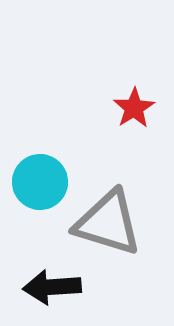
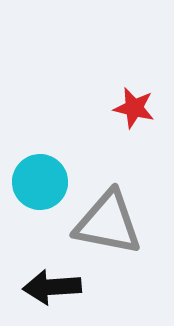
red star: rotated 27 degrees counterclockwise
gray triangle: rotated 6 degrees counterclockwise
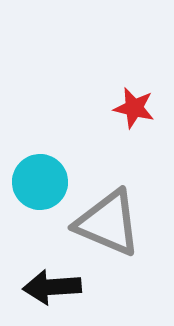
gray triangle: rotated 12 degrees clockwise
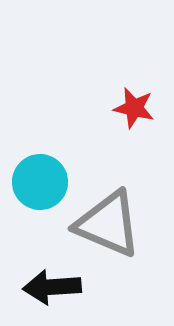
gray triangle: moved 1 px down
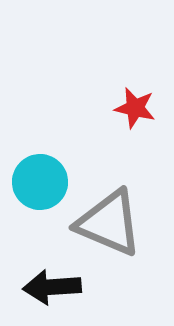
red star: moved 1 px right
gray triangle: moved 1 px right, 1 px up
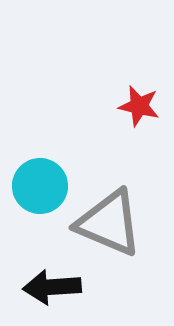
red star: moved 4 px right, 2 px up
cyan circle: moved 4 px down
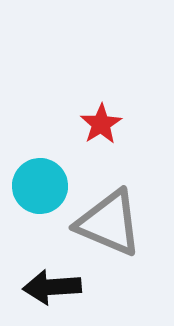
red star: moved 38 px left, 18 px down; rotated 27 degrees clockwise
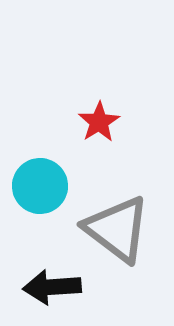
red star: moved 2 px left, 2 px up
gray triangle: moved 8 px right, 6 px down; rotated 14 degrees clockwise
